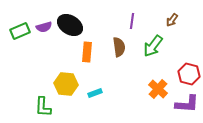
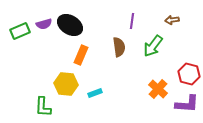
brown arrow: rotated 48 degrees clockwise
purple semicircle: moved 3 px up
orange rectangle: moved 6 px left, 3 px down; rotated 18 degrees clockwise
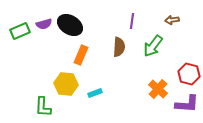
brown semicircle: rotated 12 degrees clockwise
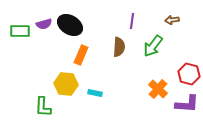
green rectangle: rotated 24 degrees clockwise
cyan rectangle: rotated 32 degrees clockwise
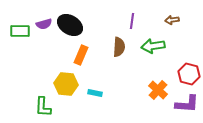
green arrow: rotated 45 degrees clockwise
orange cross: moved 1 px down
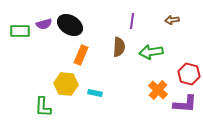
green arrow: moved 2 px left, 6 px down
purple L-shape: moved 2 px left
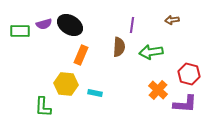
purple line: moved 4 px down
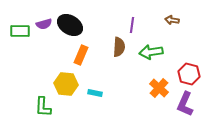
brown arrow: rotated 16 degrees clockwise
orange cross: moved 1 px right, 2 px up
purple L-shape: rotated 110 degrees clockwise
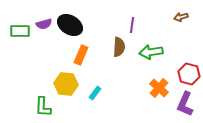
brown arrow: moved 9 px right, 3 px up; rotated 24 degrees counterclockwise
cyan rectangle: rotated 64 degrees counterclockwise
